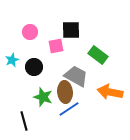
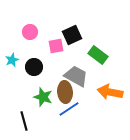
black square: moved 1 px right, 5 px down; rotated 24 degrees counterclockwise
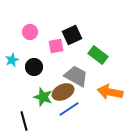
brown ellipse: moved 2 px left; rotated 70 degrees clockwise
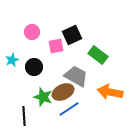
pink circle: moved 2 px right
black line: moved 5 px up; rotated 12 degrees clockwise
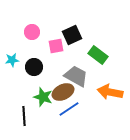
cyan star: rotated 16 degrees clockwise
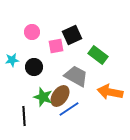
brown ellipse: moved 3 px left, 4 px down; rotated 30 degrees counterclockwise
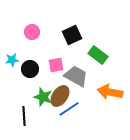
pink square: moved 19 px down
black circle: moved 4 px left, 2 px down
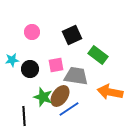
gray trapezoid: rotated 20 degrees counterclockwise
